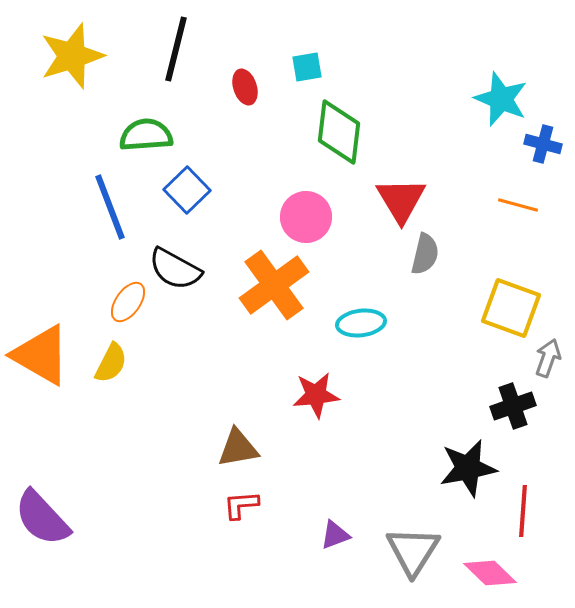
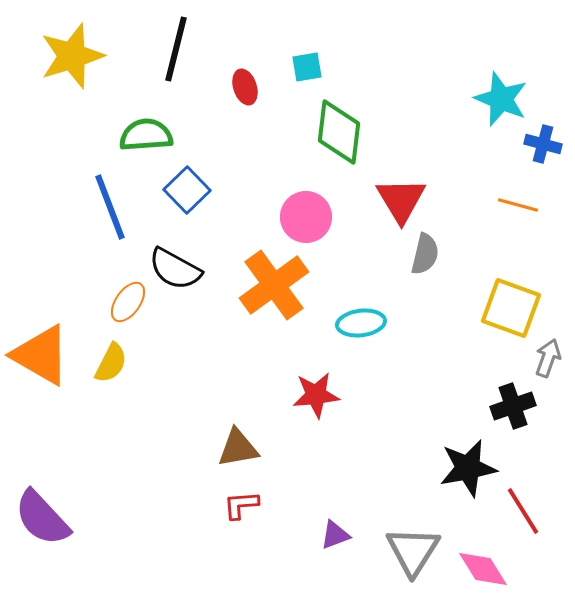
red line: rotated 36 degrees counterclockwise
pink diamond: moved 7 px left, 4 px up; rotated 14 degrees clockwise
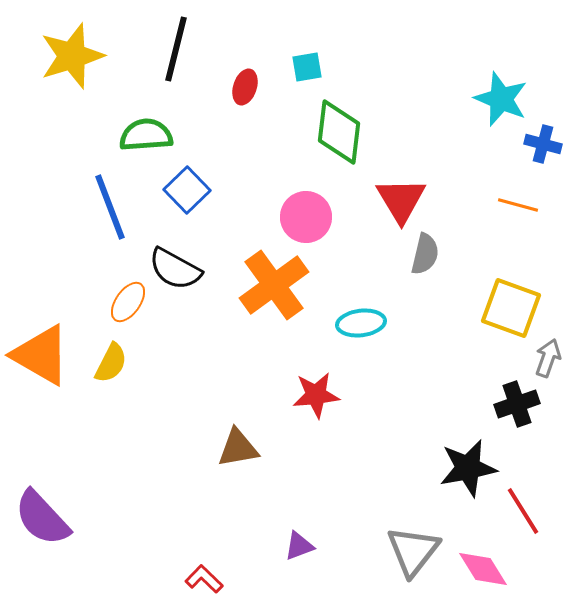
red ellipse: rotated 36 degrees clockwise
black cross: moved 4 px right, 2 px up
red L-shape: moved 37 px left, 74 px down; rotated 48 degrees clockwise
purple triangle: moved 36 px left, 11 px down
gray triangle: rotated 6 degrees clockwise
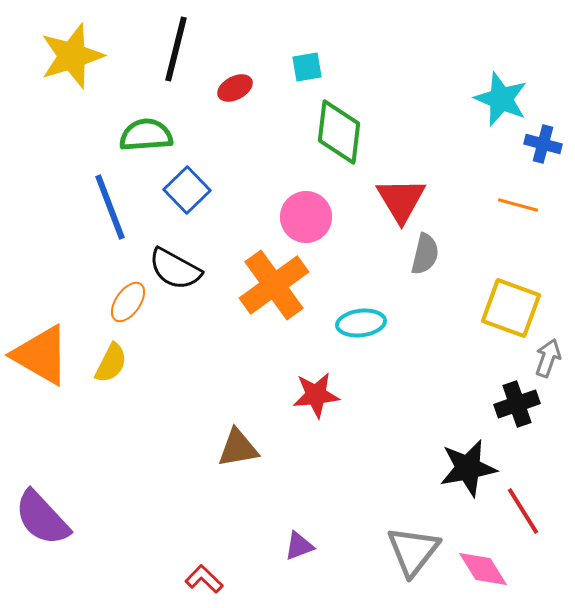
red ellipse: moved 10 px left, 1 px down; rotated 44 degrees clockwise
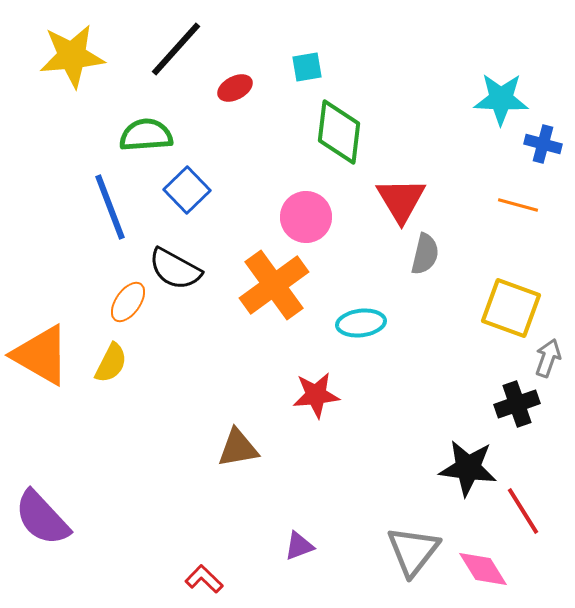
black line: rotated 28 degrees clockwise
yellow star: rotated 12 degrees clockwise
cyan star: rotated 20 degrees counterclockwise
black star: rotated 18 degrees clockwise
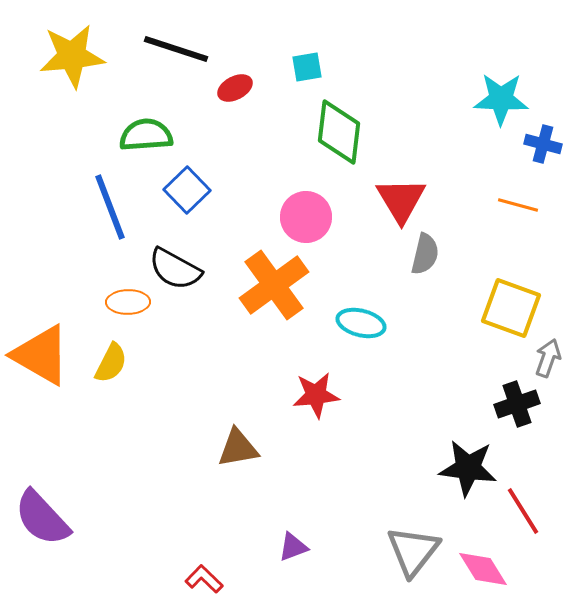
black line: rotated 66 degrees clockwise
orange ellipse: rotated 54 degrees clockwise
cyan ellipse: rotated 21 degrees clockwise
purple triangle: moved 6 px left, 1 px down
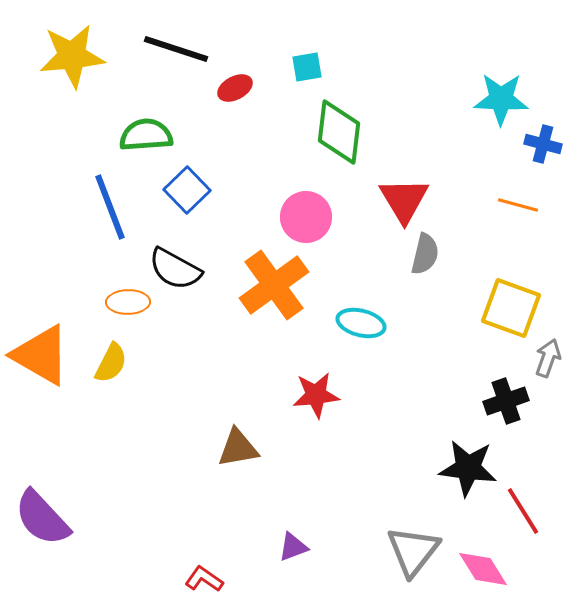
red triangle: moved 3 px right
black cross: moved 11 px left, 3 px up
red L-shape: rotated 9 degrees counterclockwise
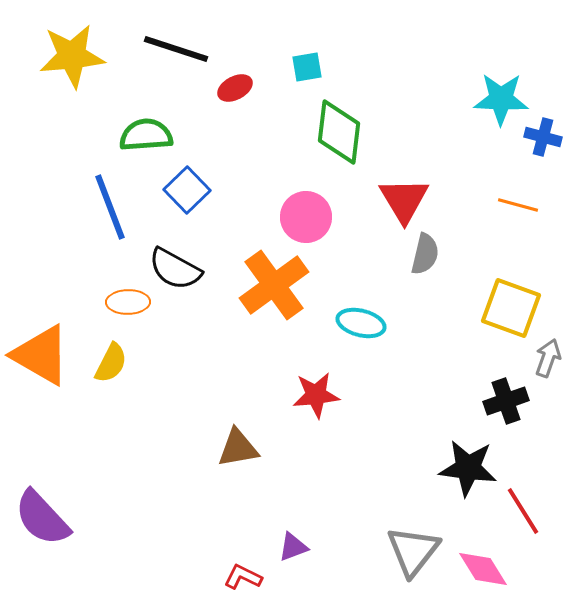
blue cross: moved 7 px up
red L-shape: moved 39 px right, 2 px up; rotated 9 degrees counterclockwise
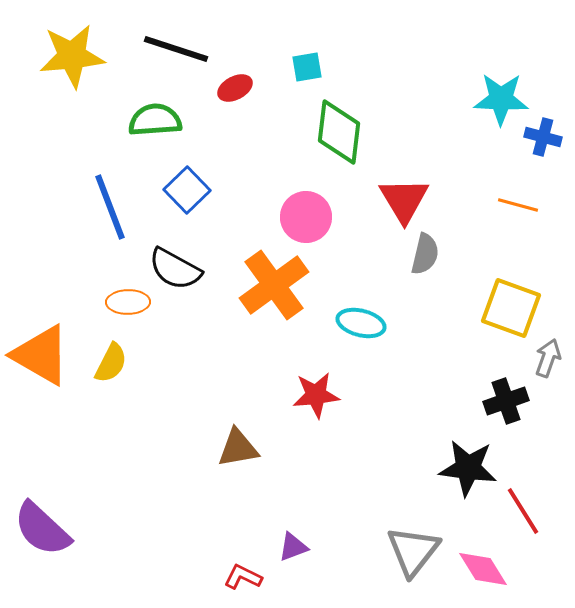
green semicircle: moved 9 px right, 15 px up
purple semicircle: moved 11 px down; rotated 4 degrees counterclockwise
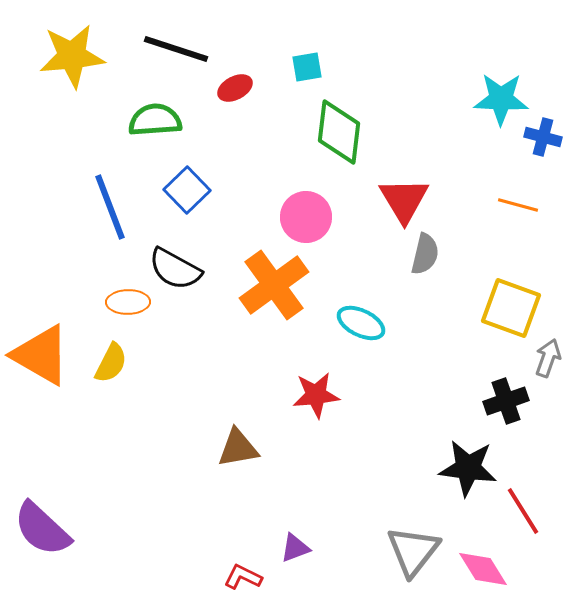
cyan ellipse: rotated 12 degrees clockwise
purple triangle: moved 2 px right, 1 px down
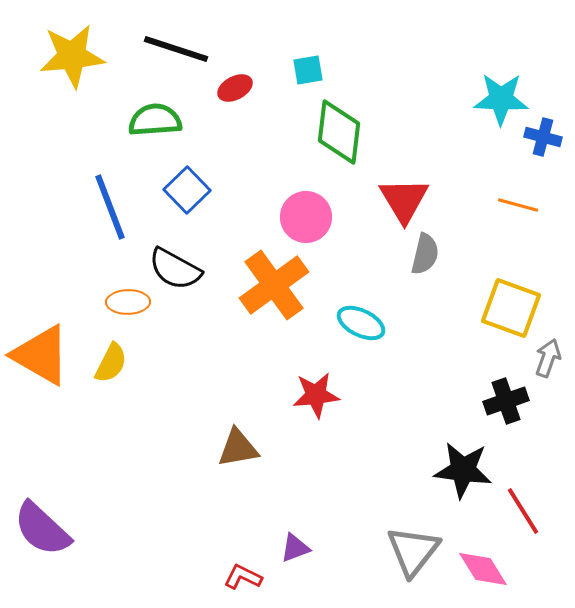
cyan square: moved 1 px right, 3 px down
black star: moved 5 px left, 2 px down
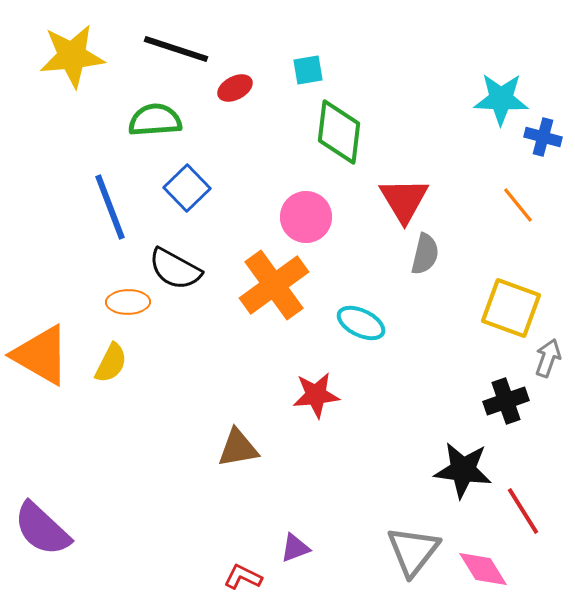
blue square: moved 2 px up
orange line: rotated 36 degrees clockwise
